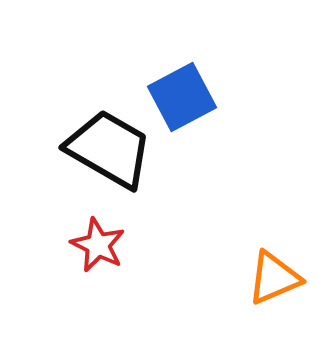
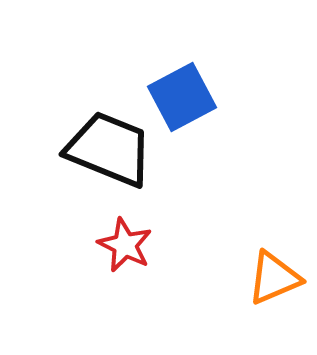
black trapezoid: rotated 8 degrees counterclockwise
red star: moved 27 px right
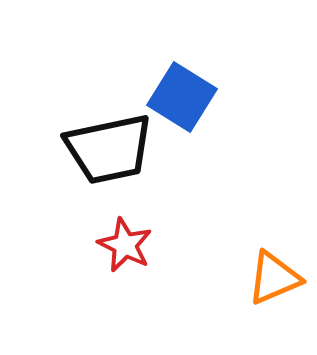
blue square: rotated 30 degrees counterclockwise
black trapezoid: rotated 146 degrees clockwise
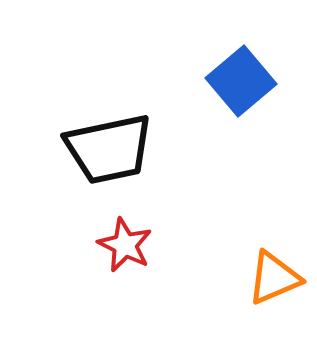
blue square: moved 59 px right, 16 px up; rotated 18 degrees clockwise
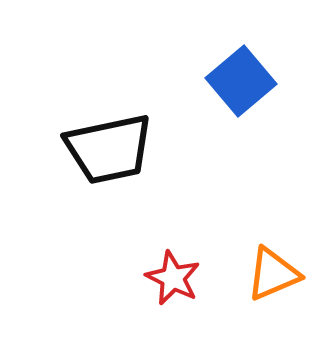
red star: moved 48 px right, 33 px down
orange triangle: moved 1 px left, 4 px up
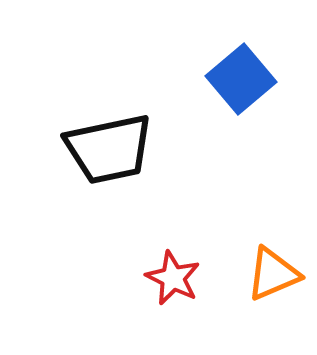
blue square: moved 2 px up
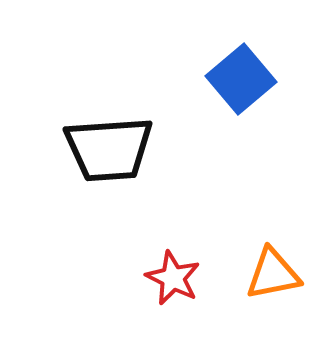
black trapezoid: rotated 8 degrees clockwise
orange triangle: rotated 12 degrees clockwise
